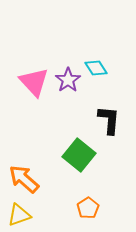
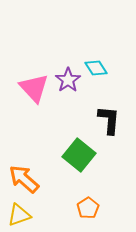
pink triangle: moved 6 px down
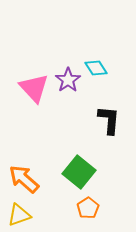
green square: moved 17 px down
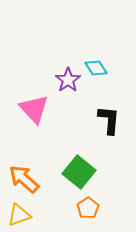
pink triangle: moved 21 px down
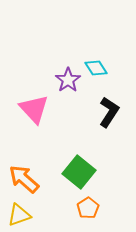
black L-shape: moved 8 px up; rotated 28 degrees clockwise
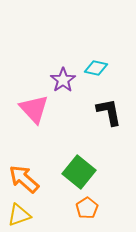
cyan diamond: rotated 45 degrees counterclockwise
purple star: moved 5 px left
black L-shape: rotated 44 degrees counterclockwise
orange pentagon: moved 1 px left
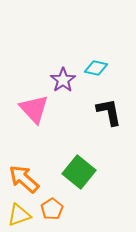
orange pentagon: moved 35 px left, 1 px down
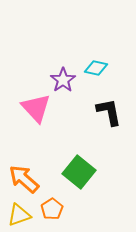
pink triangle: moved 2 px right, 1 px up
